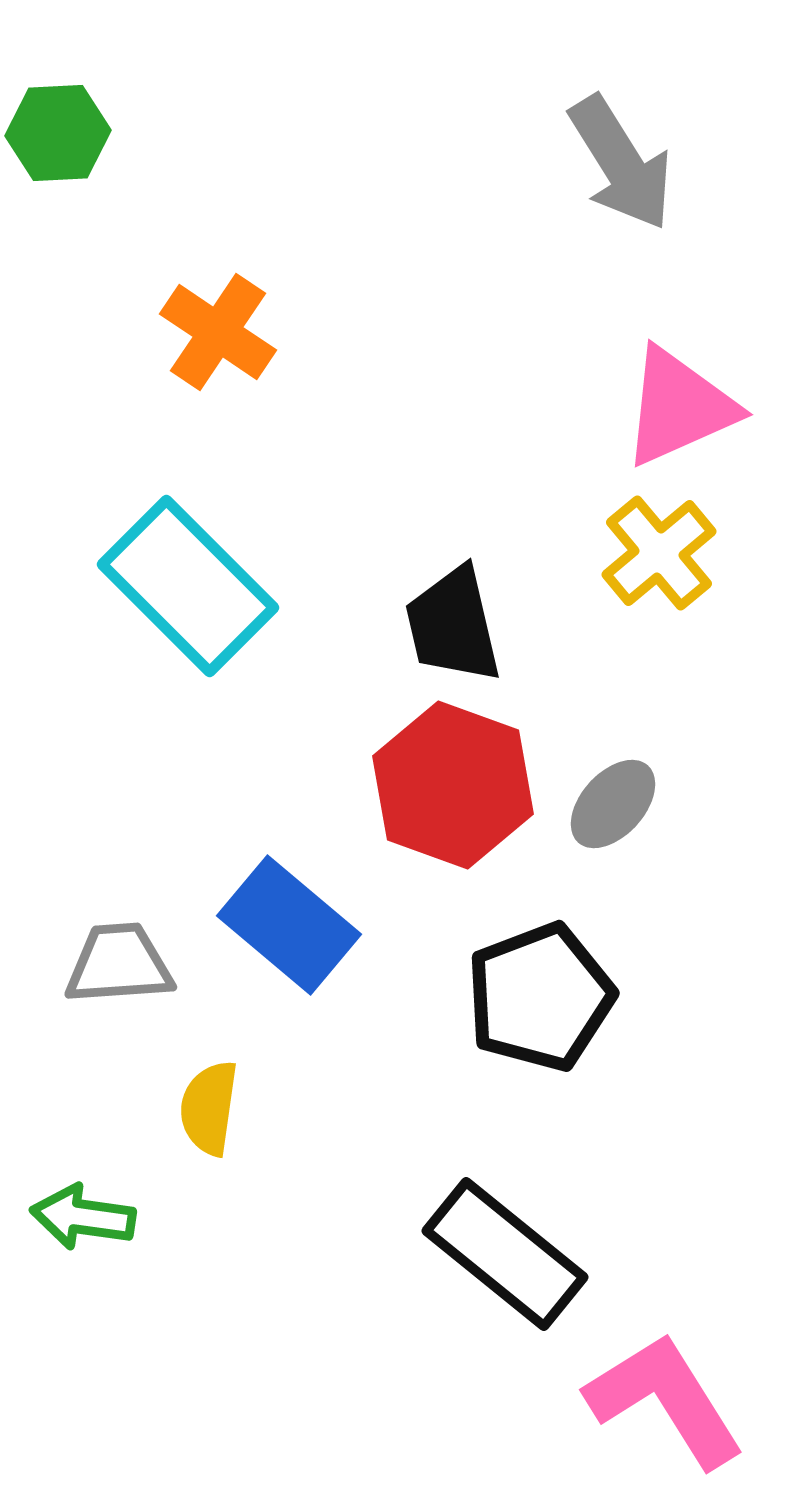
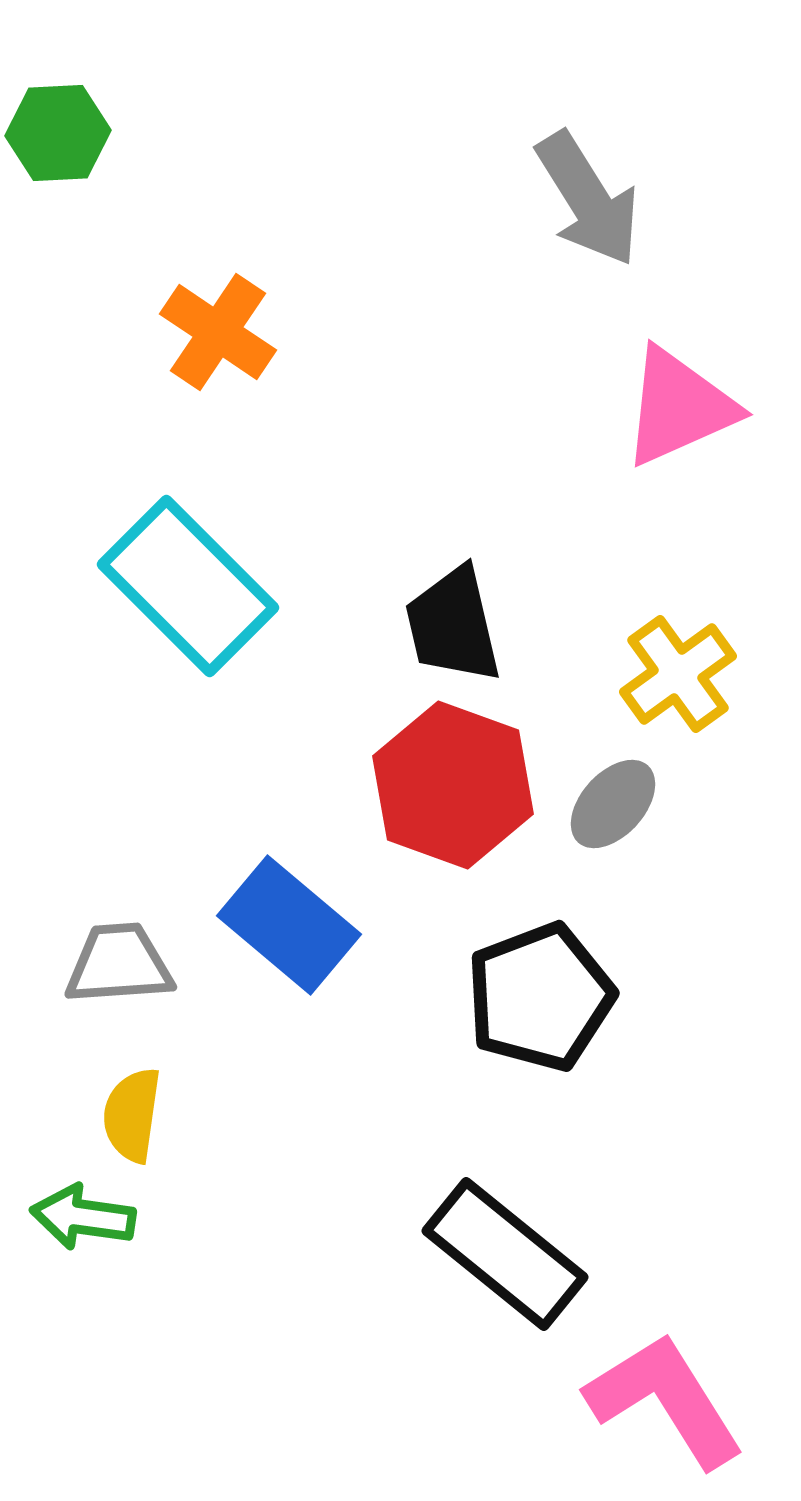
gray arrow: moved 33 px left, 36 px down
yellow cross: moved 19 px right, 121 px down; rotated 4 degrees clockwise
yellow semicircle: moved 77 px left, 7 px down
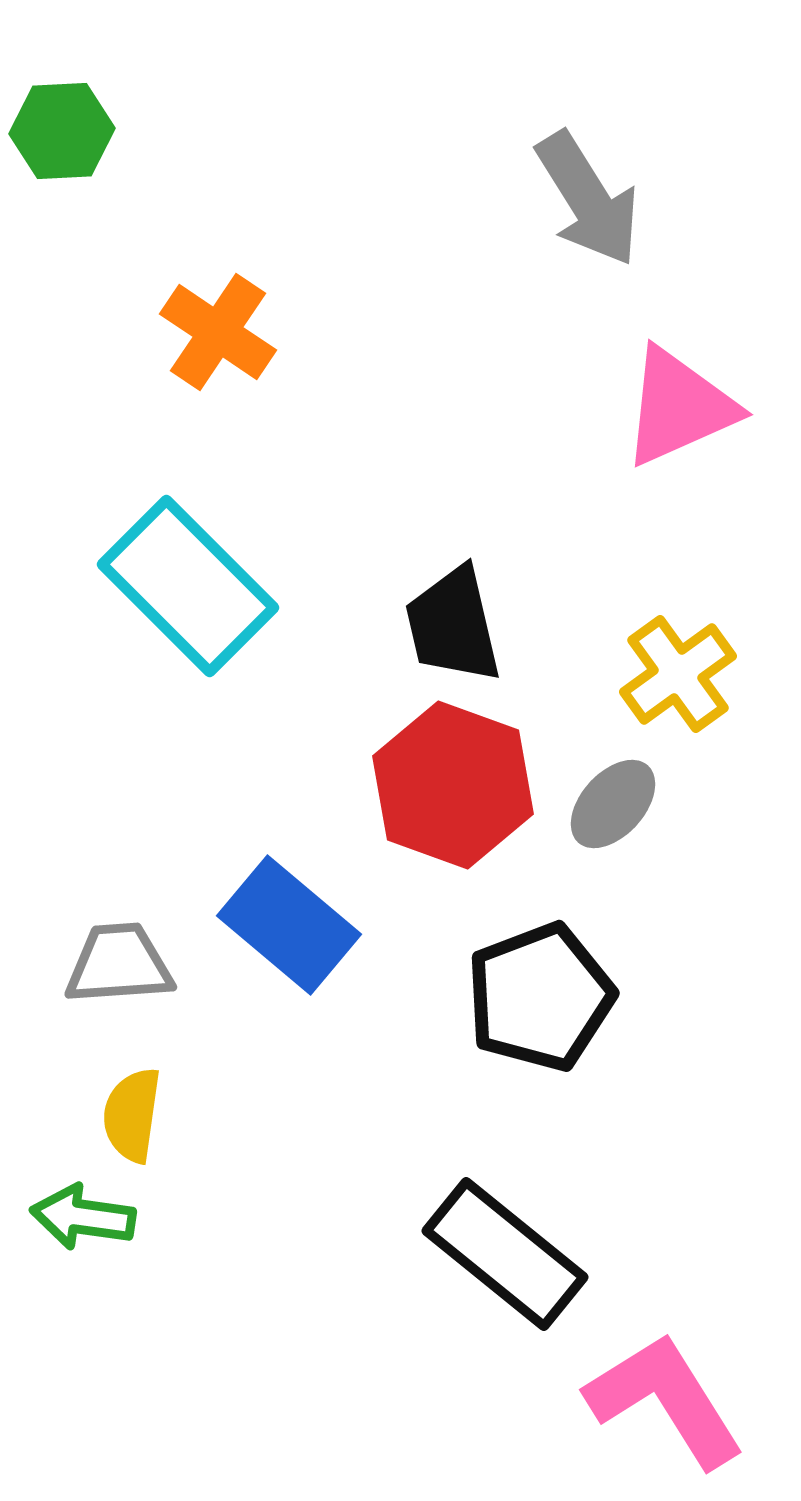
green hexagon: moved 4 px right, 2 px up
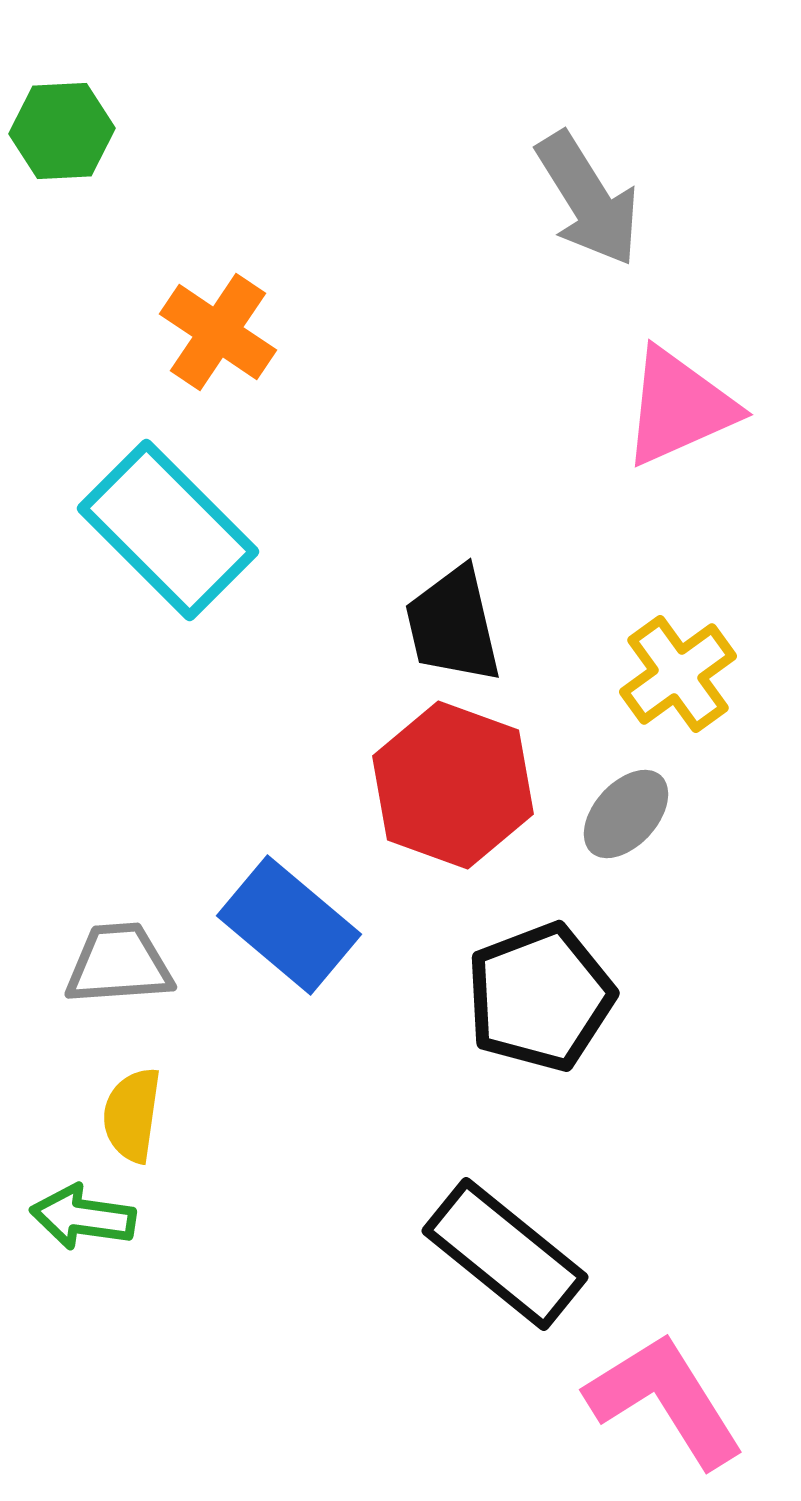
cyan rectangle: moved 20 px left, 56 px up
gray ellipse: moved 13 px right, 10 px down
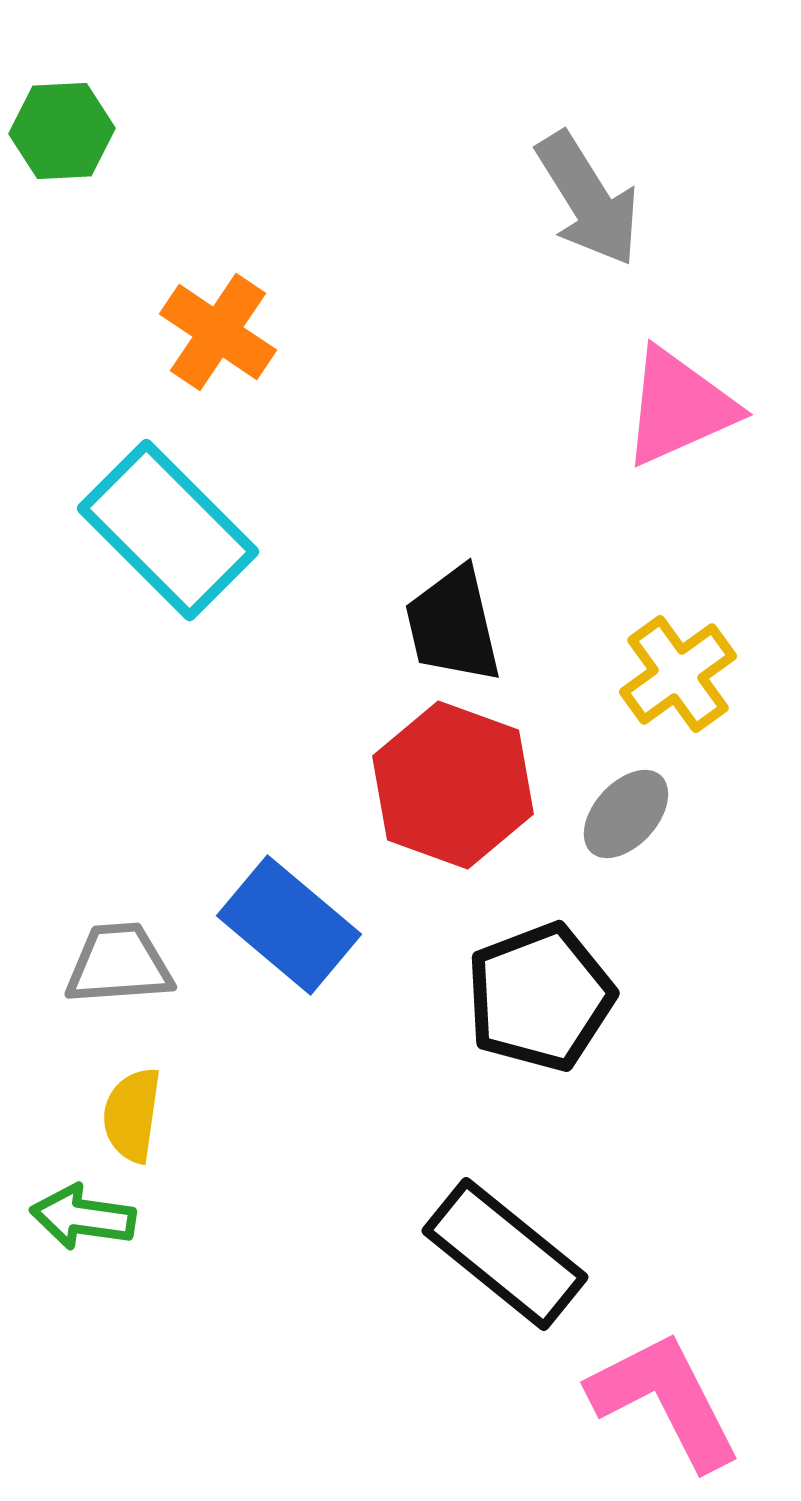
pink L-shape: rotated 5 degrees clockwise
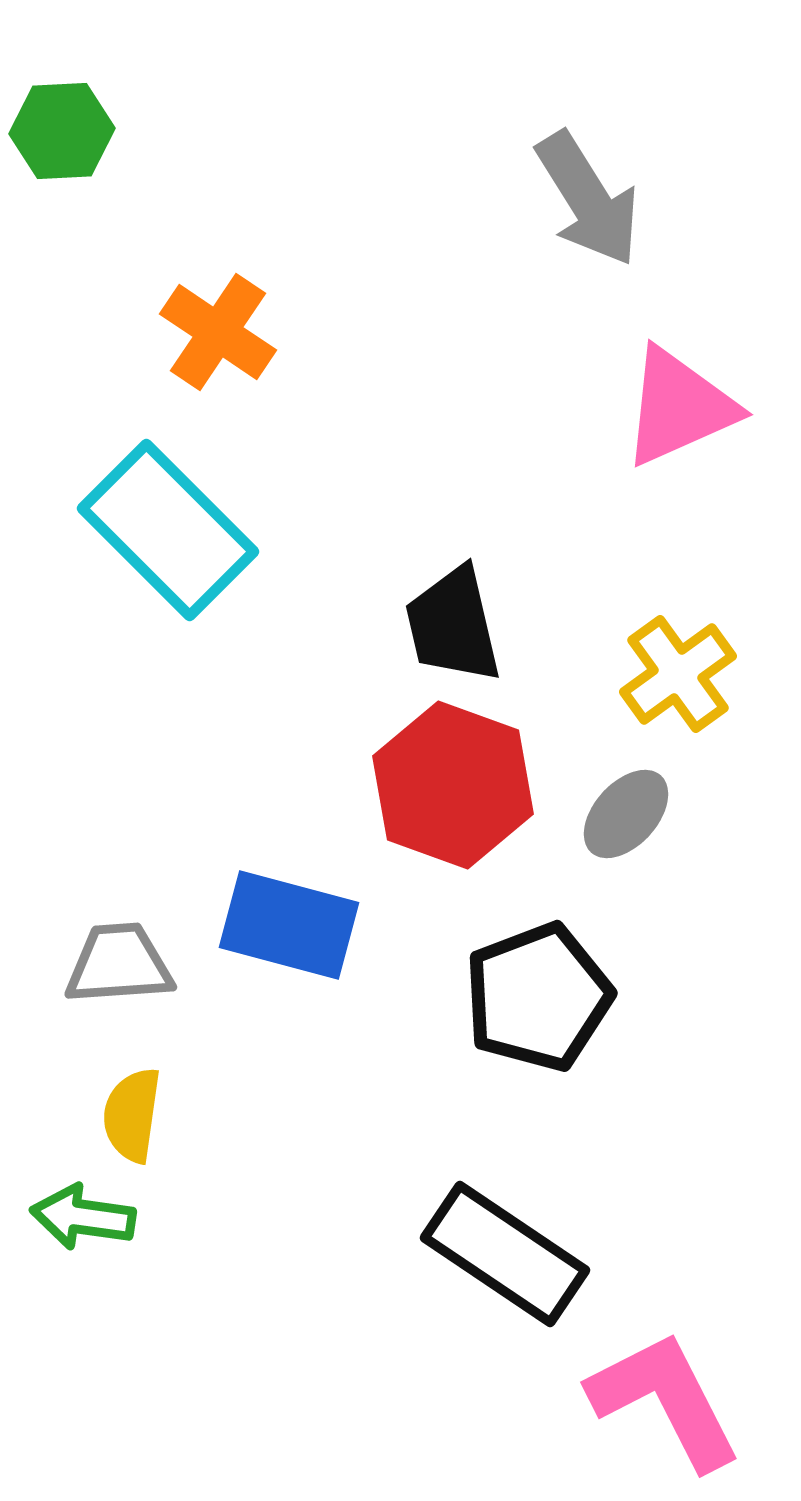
blue rectangle: rotated 25 degrees counterclockwise
black pentagon: moved 2 px left
black rectangle: rotated 5 degrees counterclockwise
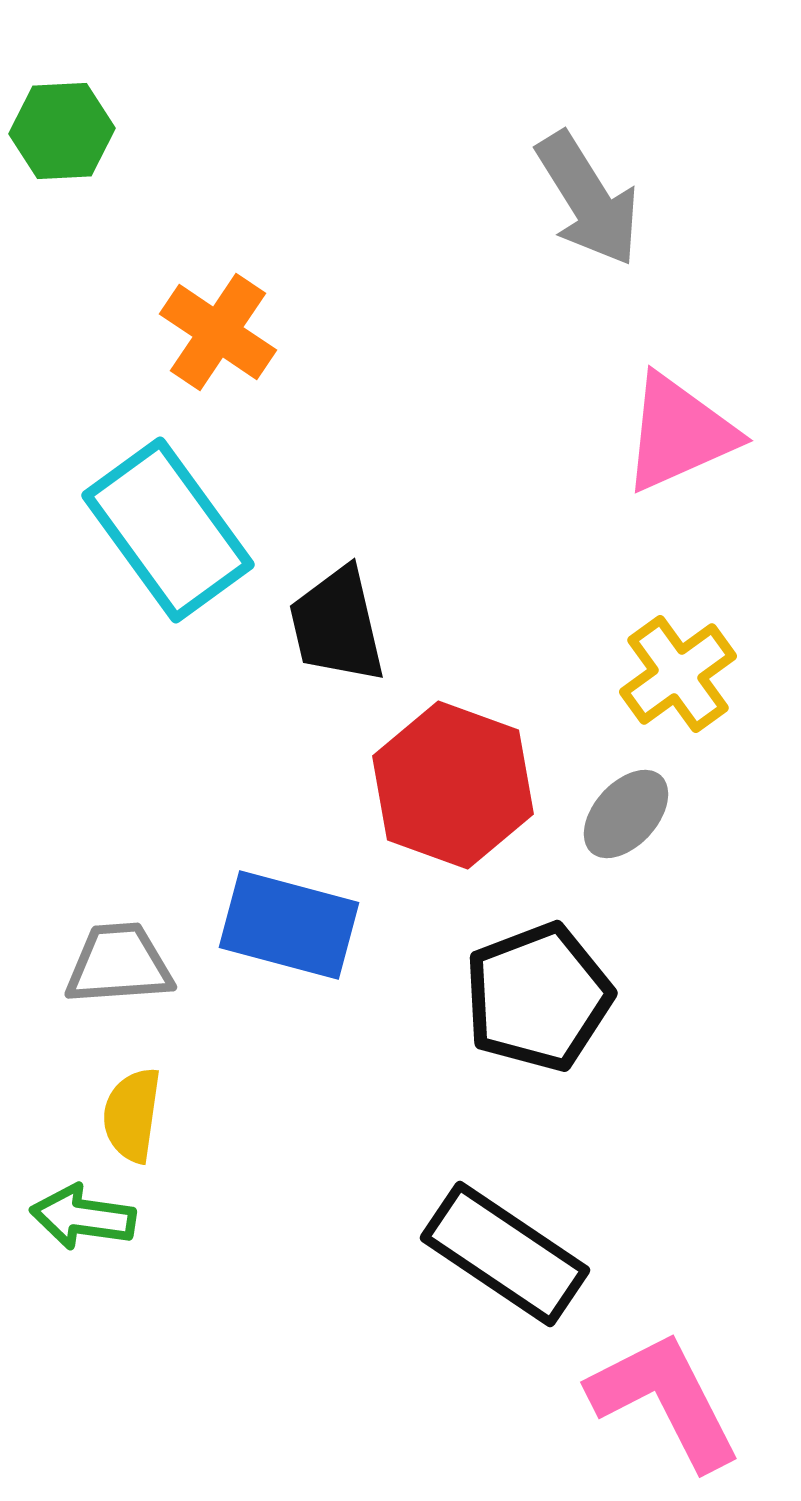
pink triangle: moved 26 px down
cyan rectangle: rotated 9 degrees clockwise
black trapezoid: moved 116 px left
